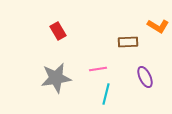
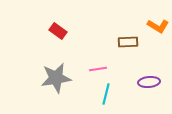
red rectangle: rotated 24 degrees counterclockwise
purple ellipse: moved 4 px right, 5 px down; rotated 70 degrees counterclockwise
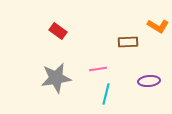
purple ellipse: moved 1 px up
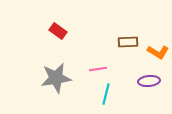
orange L-shape: moved 26 px down
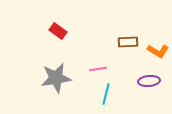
orange L-shape: moved 1 px up
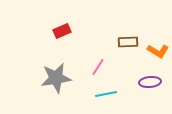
red rectangle: moved 4 px right; rotated 60 degrees counterclockwise
pink line: moved 2 px up; rotated 48 degrees counterclockwise
purple ellipse: moved 1 px right, 1 px down
cyan line: rotated 65 degrees clockwise
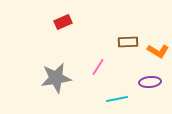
red rectangle: moved 1 px right, 9 px up
cyan line: moved 11 px right, 5 px down
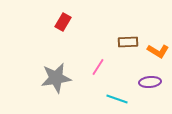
red rectangle: rotated 36 degrees counterclockwise
cyan line: rotated 30 degrees clockwise
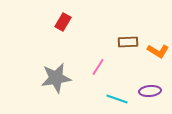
purple ellipse: moved 9 px down
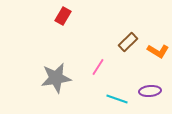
red rectangle: moved 6 px up
brown rectangle: rotated 42 degrees counterclockwise
